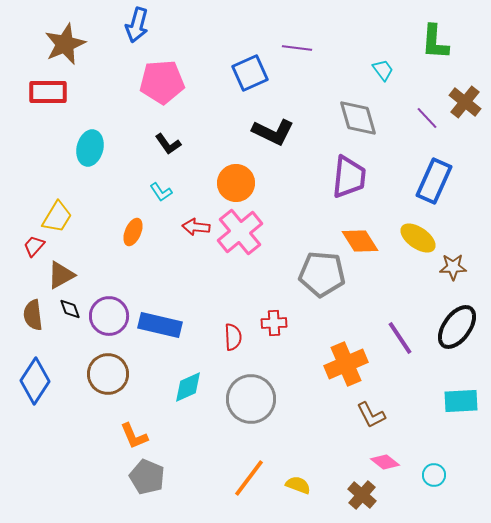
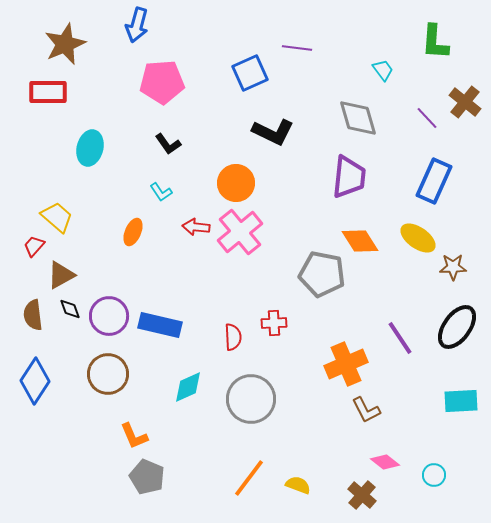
yellow trapezoid at (57, 217): rotated 80 degrees counterclockwise
gray pentagon at (322, 274): rotated 6 degrees clockwise
brown L-shape at (371, 415): moved 5 px left, 5 px up
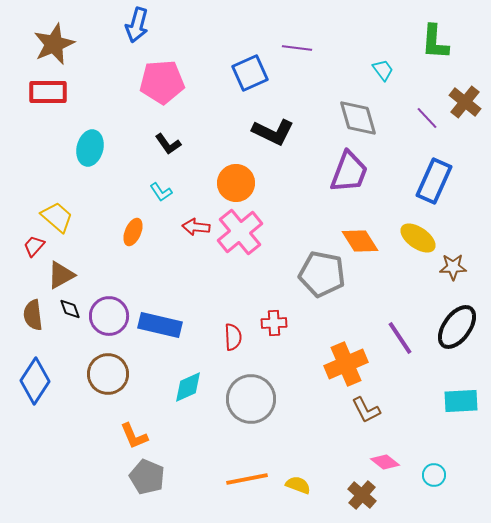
brown star at (65, 44): moved 11 px left
purple trapezoid at (349, 177): moved 5 px up; rotated 15 degrees clockwise
orange line at (249, 478): moved 2 px left, 1 px down; rotated 42 degrees clockwise
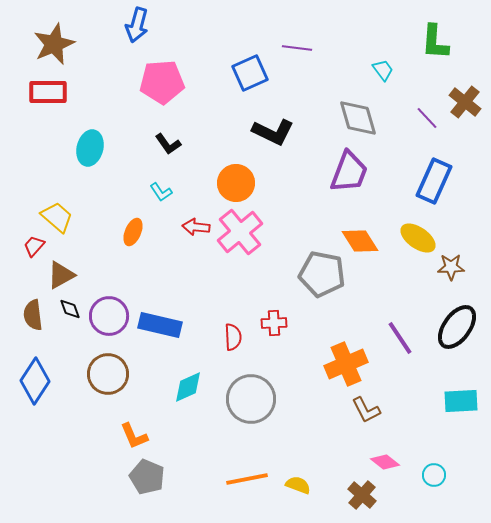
brown star at (453, 267): moved 2 px left
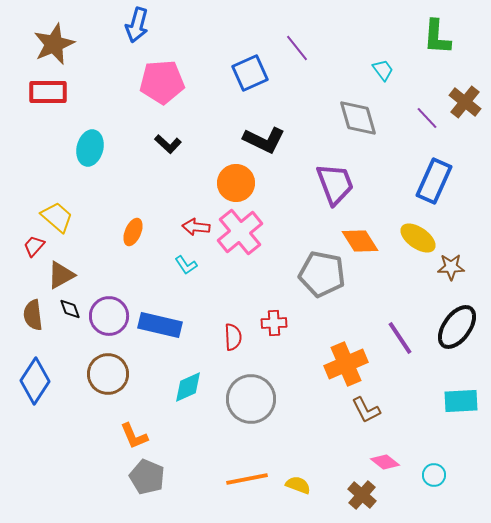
green L-shape at (435, 42): moved 2 px right, 5 px up
purple line at (297, 48): rotated 44 degrees clockwise
black L-shape at (273, 132): moved 9 px left, 8 px down
black L-shape at (168, 144): rotated 12 degrees counterclockwise
purple trapezoid at (349, 172): moved 14 px left, 12 px down; rotated 42 degrees counterclockwise
cyan L-shape at (161, 192): moved 25 px right, 73 px down
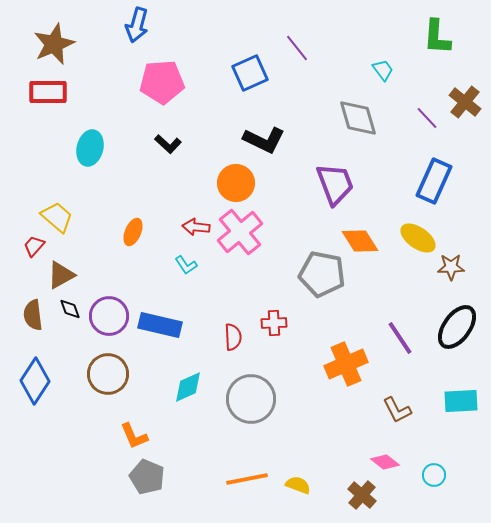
brown L-shape at (366, 410): moved 31 px right
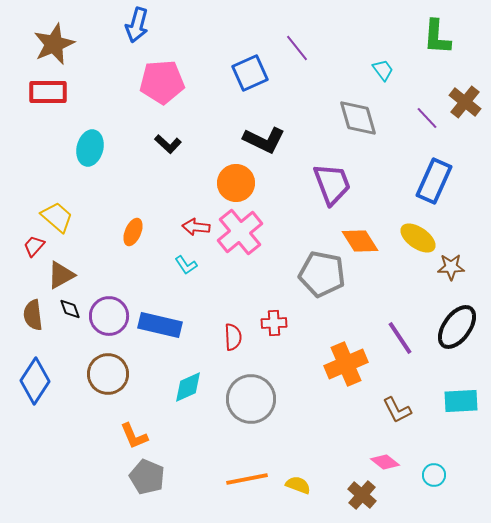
purple trapezoid at (335, 184): moved 3 px left
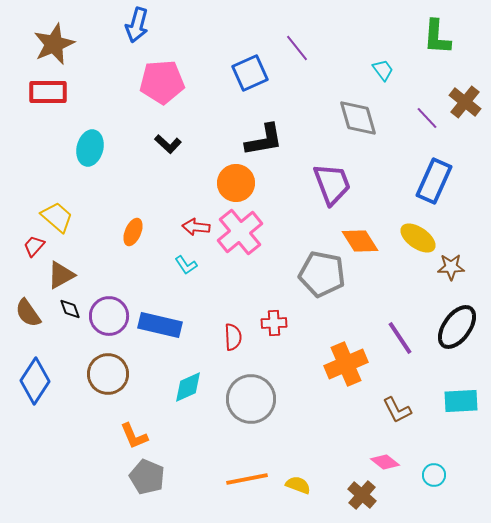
black L-shape at (264, 140): rotated 36 degrees counterclockwise
brown semicircle at (33, 315): moved 5 px left, 2 px up; rotated 28 degrees counterclockwise
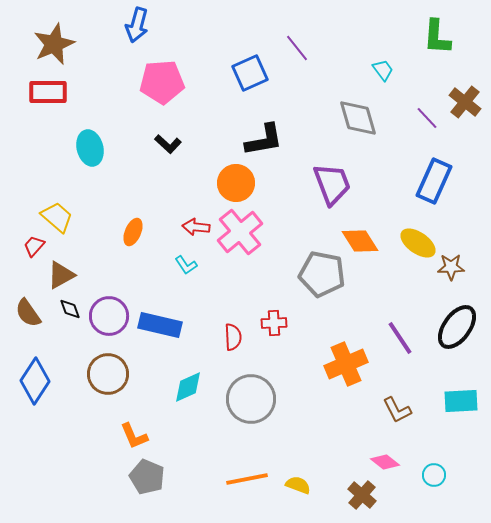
cyan ellipse at (90, 148): rotated 28 degrees counterclockwise
yellow ellipse at (418, 238): moved 5 px down
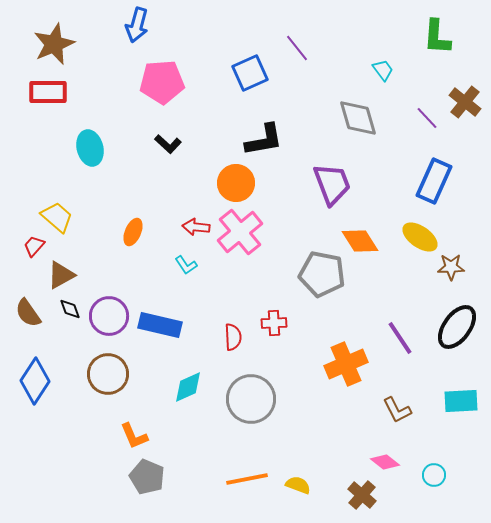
yellow ellipse at (418, 243): moved 2 px right, 6 px up
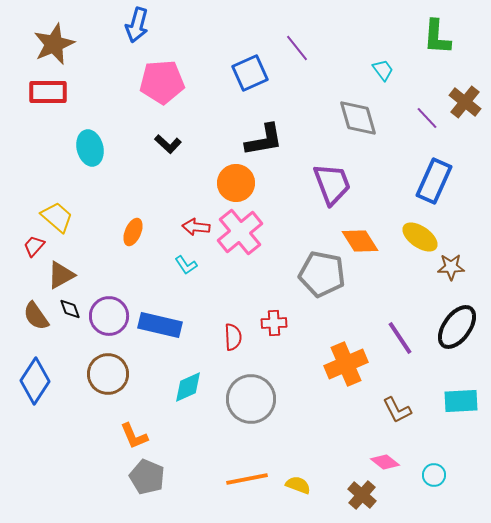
brown semicircle at (28, 313): moved 8 px right, 3 px down
